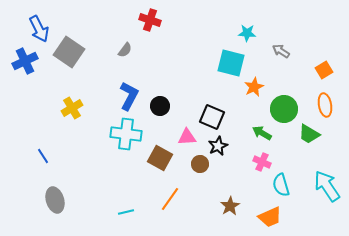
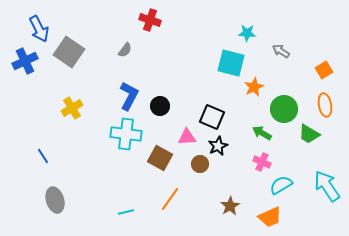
cyan semicircle: rotated 75 degrees clockwise
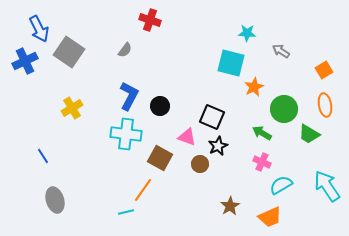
pink triangle: rotated 24 degrees clockwise
orange line: moved 27 px left, 9 px up
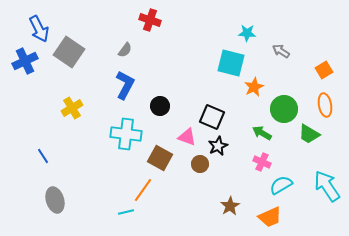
blue L-shape: moved 4 px left, 11 px up
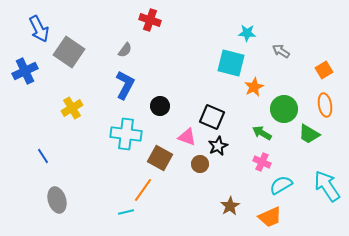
blue cross: moved 10 px down
gray ellipse: moved 2 px right
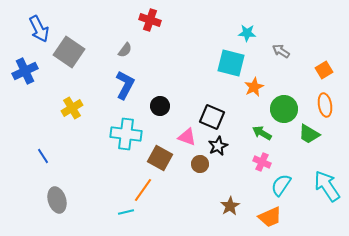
cyan semicircle: rotated 25 degrees counterclockwise
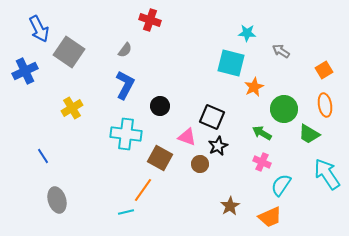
cyan arrow: moved 12 px up
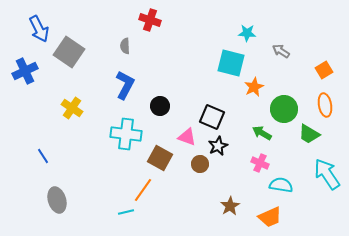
gray semicircle: moved 4 px up; rotated 140 degrees clockwise
yellow cross: rotated 25 degrees counterclockwise
pink cross: moved 2 px left, 1 px down
cyan semicircle: rotated 65 degrees clockwise
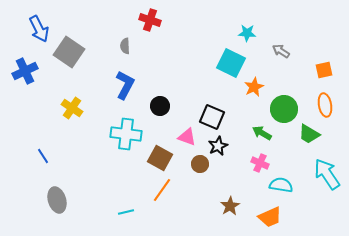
cyan square: rotated 12 degrees clockwise
orange square: rotated 18 degrees clockwise
orange line: moved 19 px right
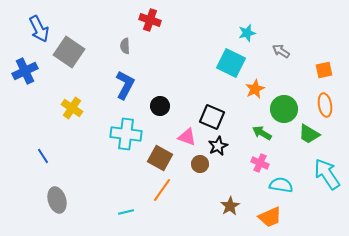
cyan star: rotated 18 degrees counterclockwise
orange star: moved 1 px right, 2 px down
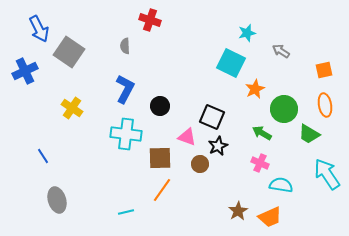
blue L-shape: moved 4 px down
brown square: rotated 30 degrees counterclockwise
brown star: moved 8 px right, 5 px down
